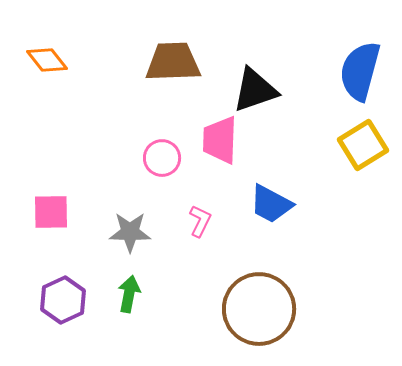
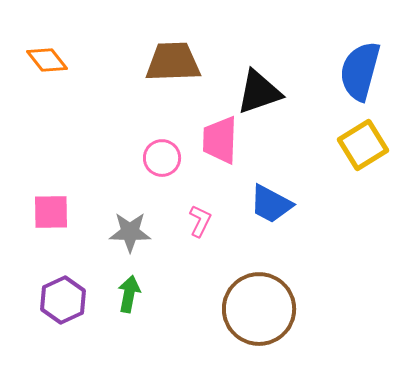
black triangle: moved 4 px right, 2 px down
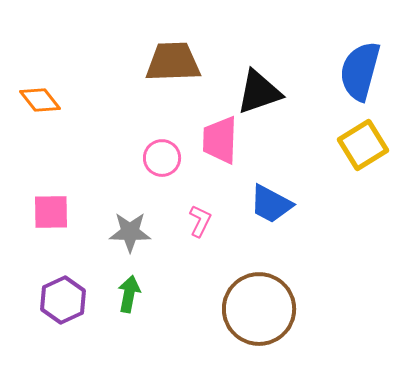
orange diamond: moved 7 px left, 40 px down
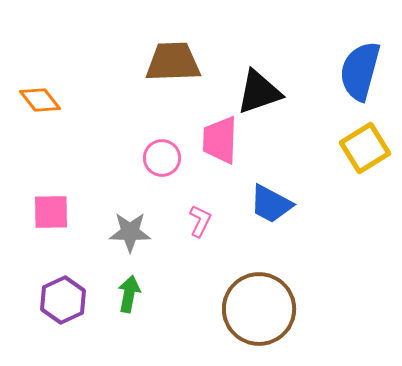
yellow square: moved 2 px right, 3 px down
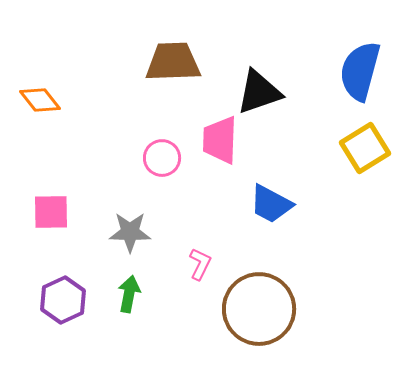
pink L-shape: moved 43 px down
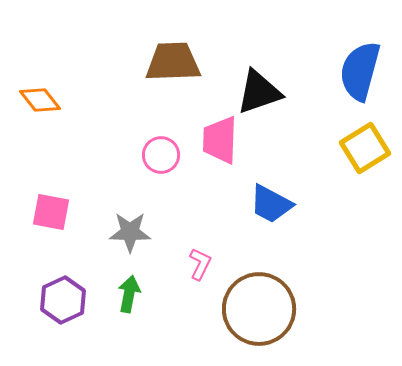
pink circle: moved 1 px left, 3 px up
pink square: rotated 12 degrees clockwise
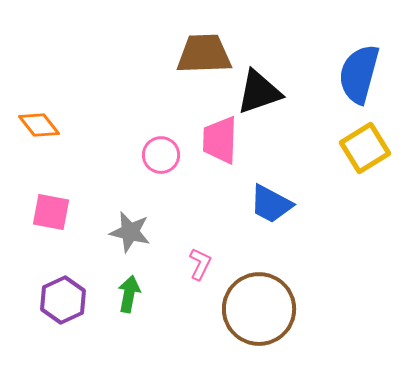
brown trapezoid: moved 31 px right, 8 px up
blue semicircle: moved 1 px left, 3 px down
orange diamond: moved 1 px left, 25 px down
gray star: rotated 12 degrees clockwise
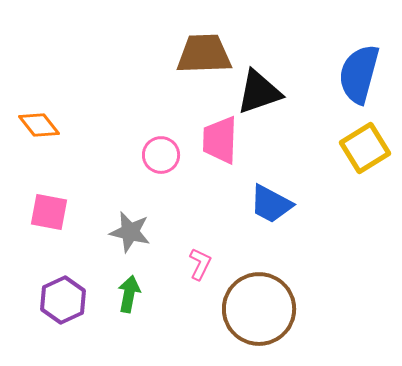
pink square: moved 2 px left
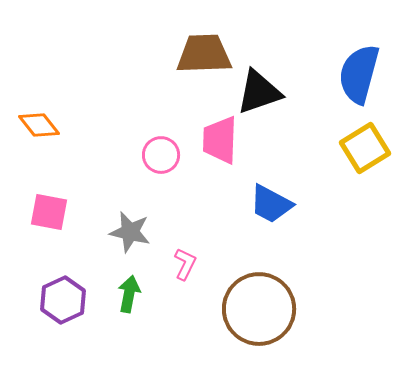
pink L-shape: moved 15 px left
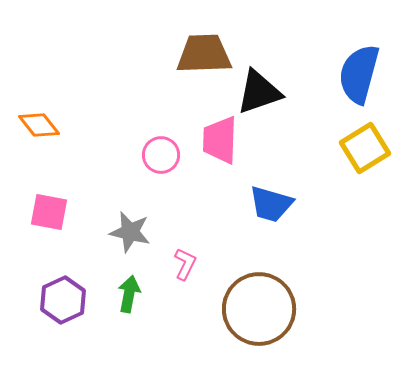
blue trapezoid: rotated 12 degrees counterclockwise
